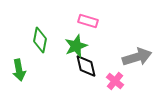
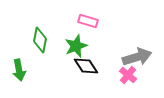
black diamond: rotated 20 degrees counterclockwise
pink cross: moved 13 px right, 6 px up
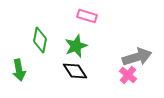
pink rectangle: moved 1 px left, 5 px up
black diamond: moved 11 px left, 5 px down
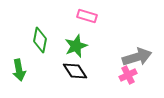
pink cross: rotated 24 degrees clockwise
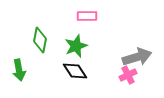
pink rectangle: rotated 18 degrees counterclockwise
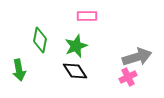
pink cross: moved 2 px down
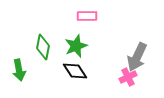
green diamond: moved 3 px right, 7 px down
gray arrow: rotated 132 degrees clockwise
